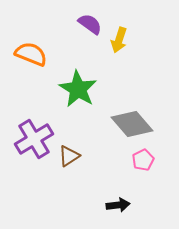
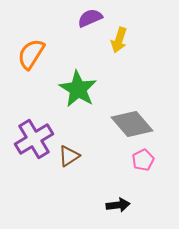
purple semicircle: moved 6 px up; rotated 60 degrees counterclockwise
orange semicircle: rotated 80 degrees counterclockwise
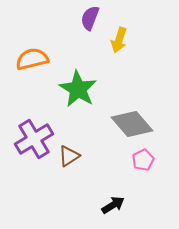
purple semicircle: rotated 45 degrees counterclockwise
orange semicircle: moved 1 px right, 5 px down; rotated 44 degrees clockwise
black arrow: moved 5 px left; rotated 25 degrees counterclockwise
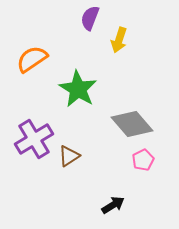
orange semicircle: rotated 20 degrees counterclockwise
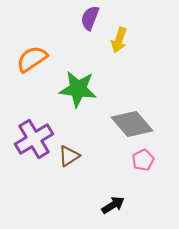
green star: rotated 24 degrees counterclockwise
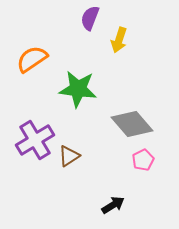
purple cross: moved 1 px right, 1 px down
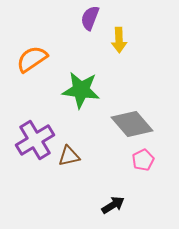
yellow arrow: rotated 20 degrees counterclockwise
green star: moved 3 px right, 1 px down
brown triangle: rotated 20 degrees clockwise
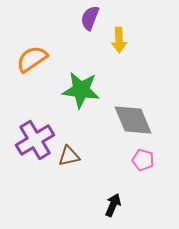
gray diamond: moved 1 px right, 4 px up; rotated 18 degrees clockwise
pink pentagon: rotated 30 degrees counterclockwise
black arrow: rotated 35 degrees counterclockwise
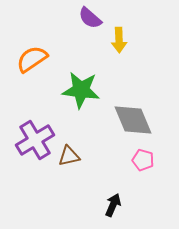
purple semicircle: rotated 70 degrees counterclockwise
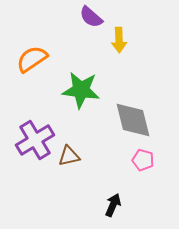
purple semicircle: moved 1 px right, 1 px up
gray diamond: rotated 9 degrees clockwise
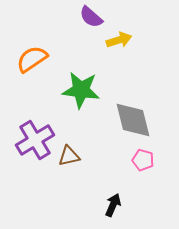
yellow arrow: rotated 105 degrees counterclockwise
